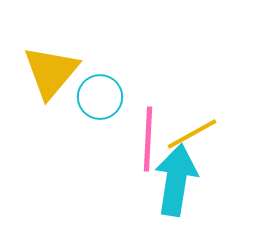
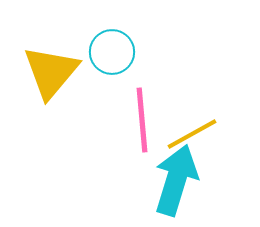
cyan circle: moved 12 px right, 45 px up
pink line: moved 6 px left, 19 px up; rotated 8 degrees counterclockwise
cyan arrow: rotated 8 degrees clockwise
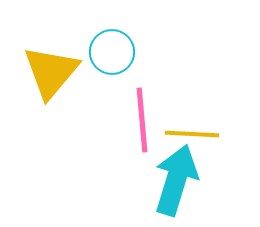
yellow line: rotated 32 degrees clockwise
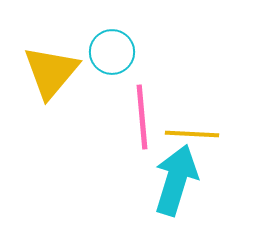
pink line: moved 3 px up
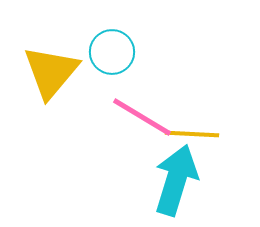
pink line: rotated 54 degrees counterclockwise
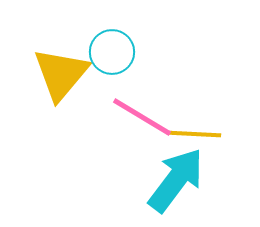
yellow triangle: moved 10 px right, 2 px down
yellow line: moved 2 px right
cyan arrow: rotated 20 degrees clockwise
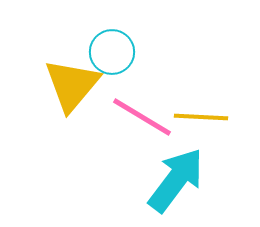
yellow triangle: moved 11 px right, 11 px down
yellow line: moved 7 px right, 17 px up
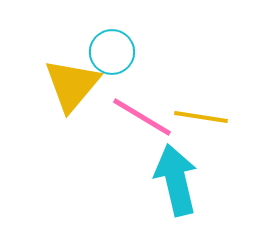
yellow line: rotated 6 degrees clockwise
cyan arrow: rotated 50 degrees counterclockwise
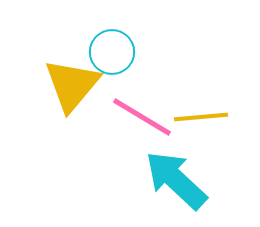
yellow line: rotated 14 degrees counterclockwise
cyan arrow: rotated 34 degrees counterclockwise
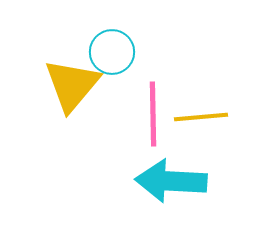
pink line: moved 11 px right, 3 px up; rotated 58 degrees clockwise
cyan arrow: moved 5 px left, 1 px down; rotated 40 degrees counterclockwise
